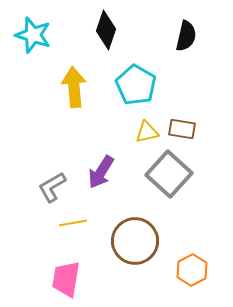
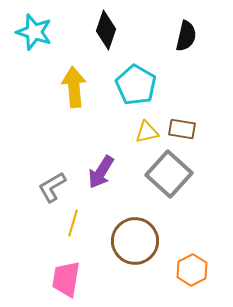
cyan star: moved 1 px right, 3 px up
yellow line: rotated 64 degrees counterclockwise
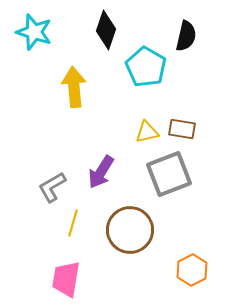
cyan pentagon: moved 10 px right, 18 px up
gray square: rotated 27 degrees clockwise
brown circle: moved 5 px left, 11 px up
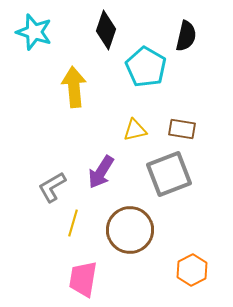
yellow triangle: moved 12 px left, 2 px up
pink trapezoid: moved 17 px right
